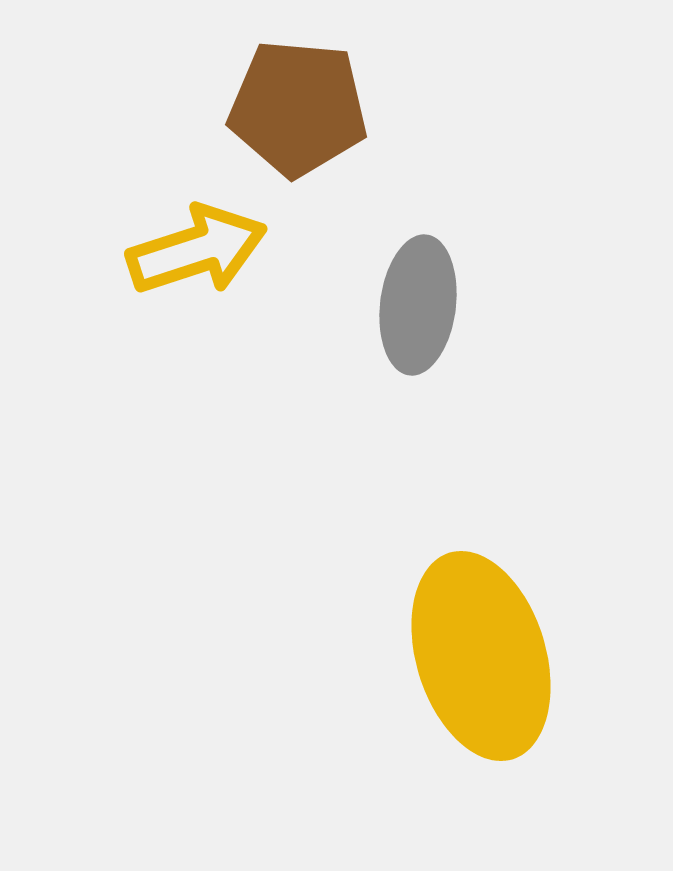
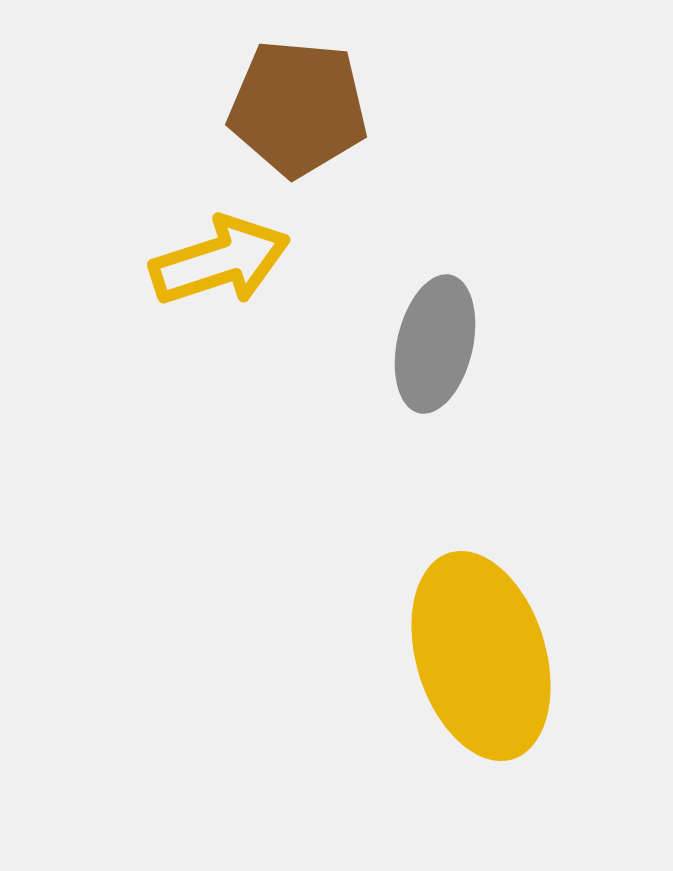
yellow arrow: moved 23 px right, 11 px down
gray ellipse: moved 17 px right, 39 px down; rotated 6 degrees clockwise
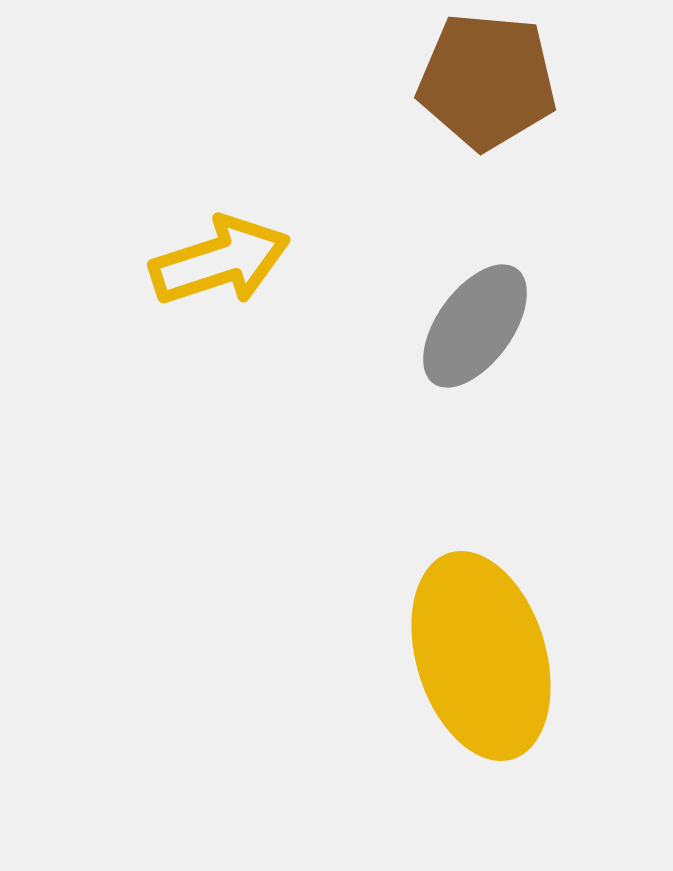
brown pentagon: moved 189 px right, 27 px up
gray ellipse: moved 40 px right, 18 px up; rotated 23 degrees clockwise
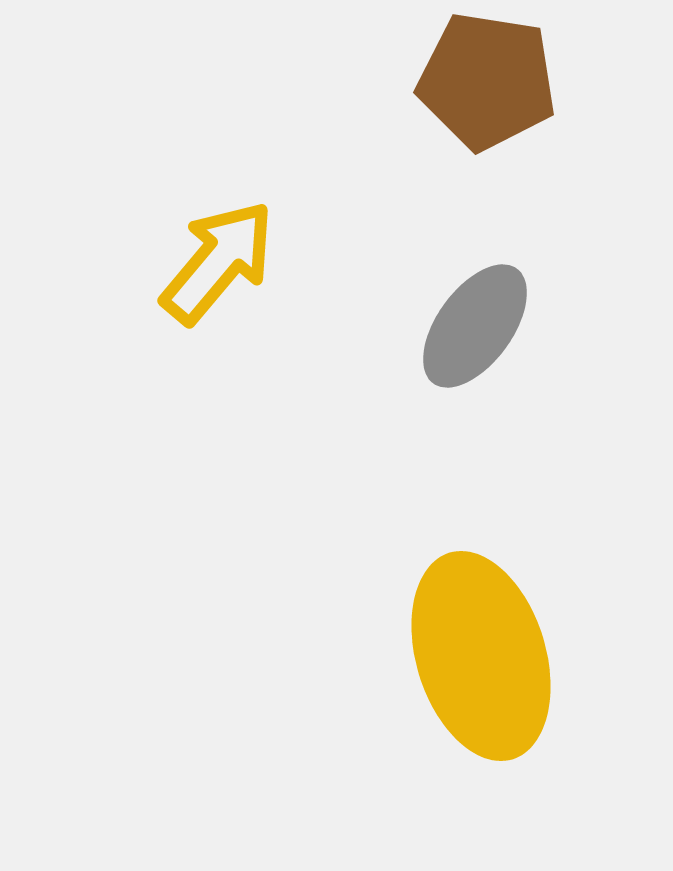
brown pentagon: rotated 4 degrees clockwise
yellow arrow: moved 2 px left, 1 px down; rotated 32 degrees counterclockwise
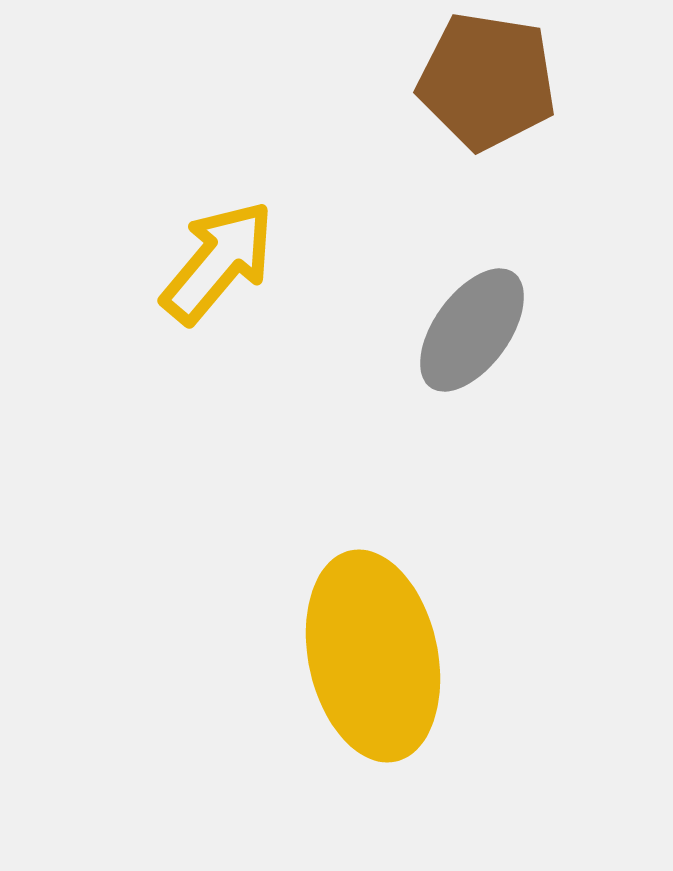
gray ellipse: moved 3 px left, 4 px down
yellow ellipse: moved 108 px left; rotated 5 degrees clockwise
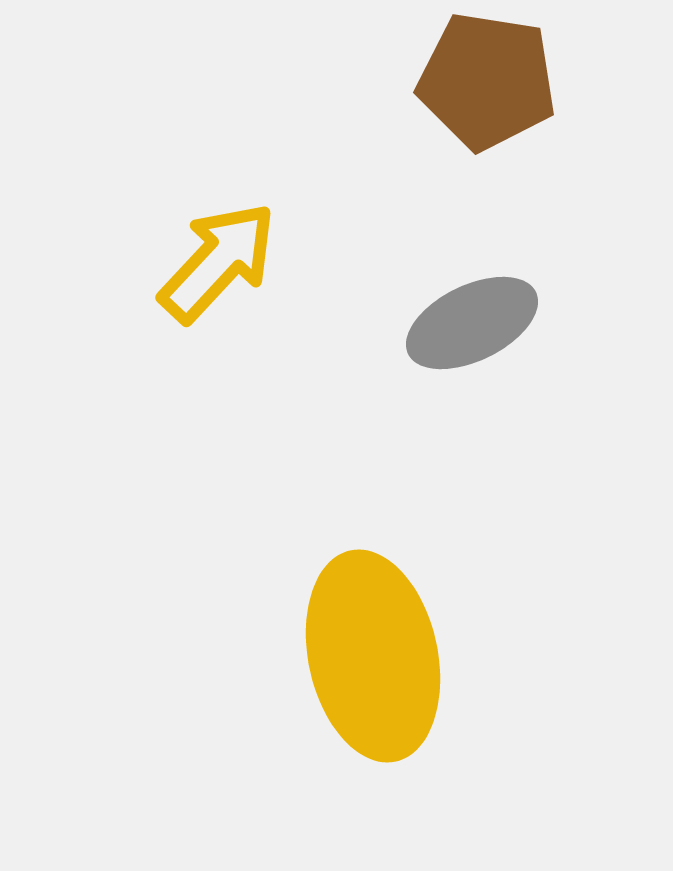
yellow arrow: rotated 3 degrees clockwise
gray ellipse: moved 7 px up; rotated 28 degrees clockwise
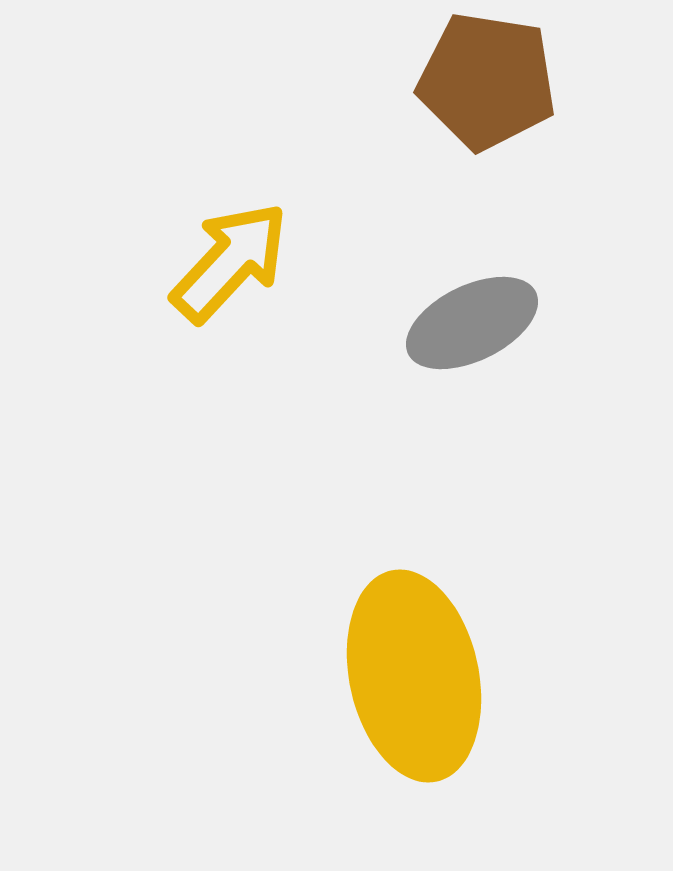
yellow arrow: moved 12 px right
yellow ellipse: moved 41 px right, 20 px down
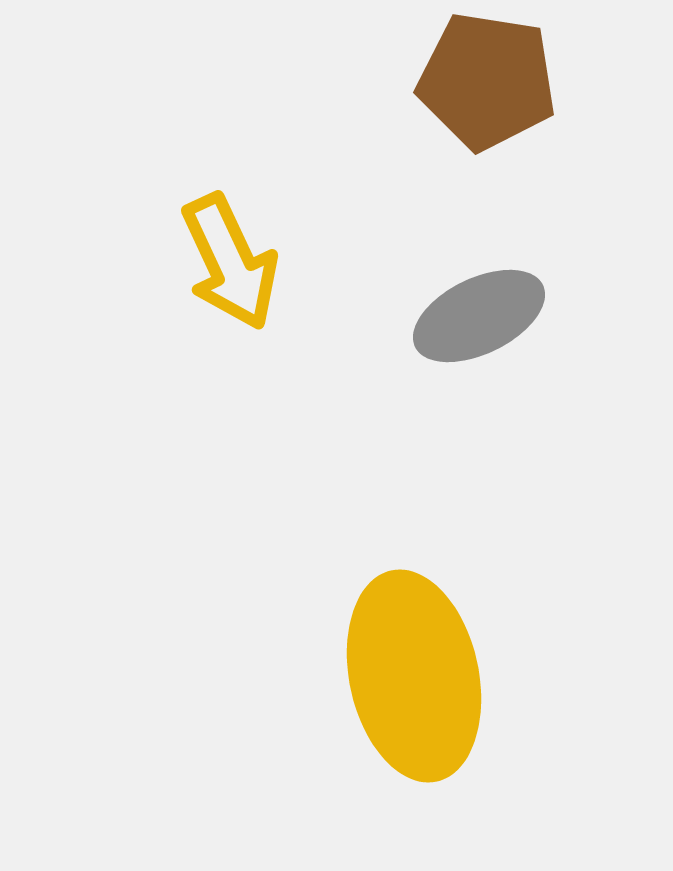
yellow arrow: rotated 112 degrees clockwise
gray ellipse: moved 7 px right, 7 px up
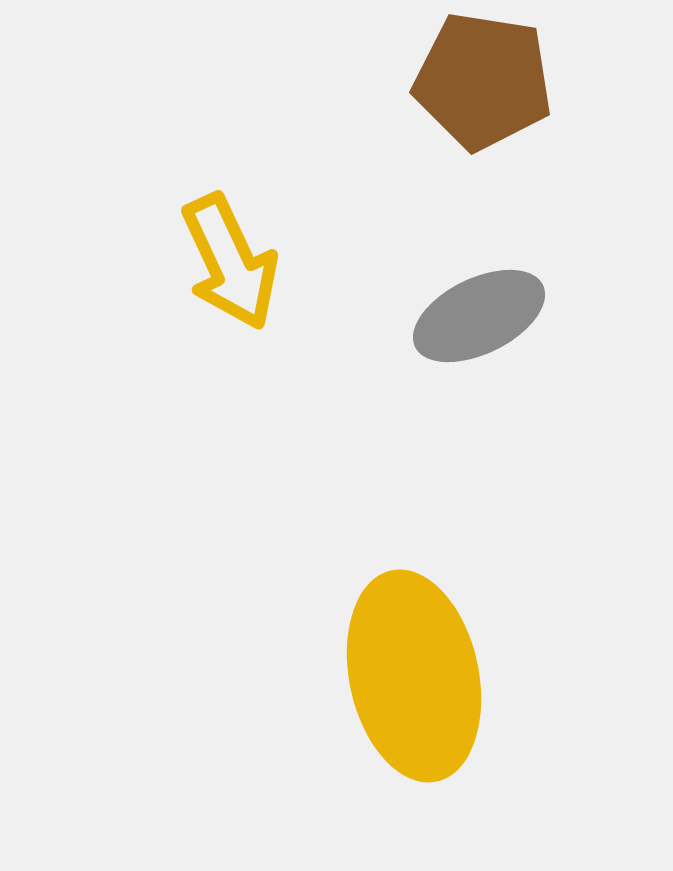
brown pentagon: moved 4 px left
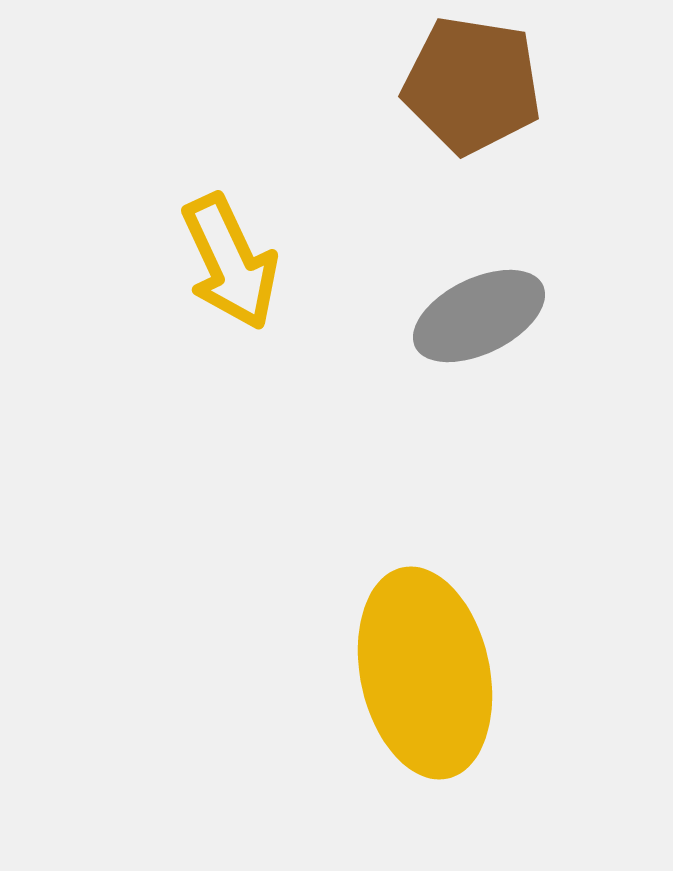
brown pentagon: moved 11 px left, 4 px down
yellow ellipse: moved 11 px right, 3 px up
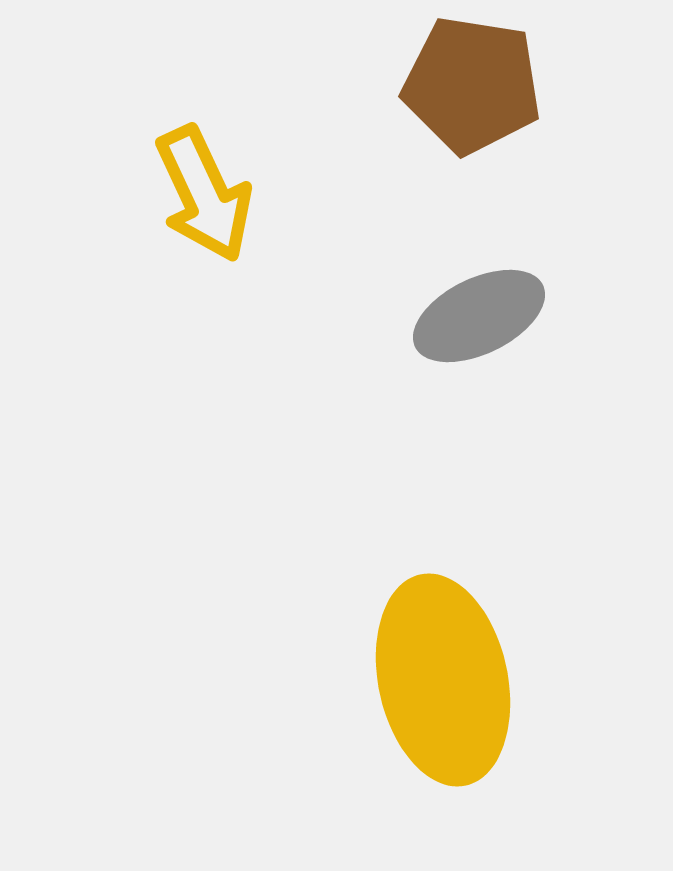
yellow arrow: moved 26 px left, 68 px up
yellow ellipse: moved 18 px right, 7 px down
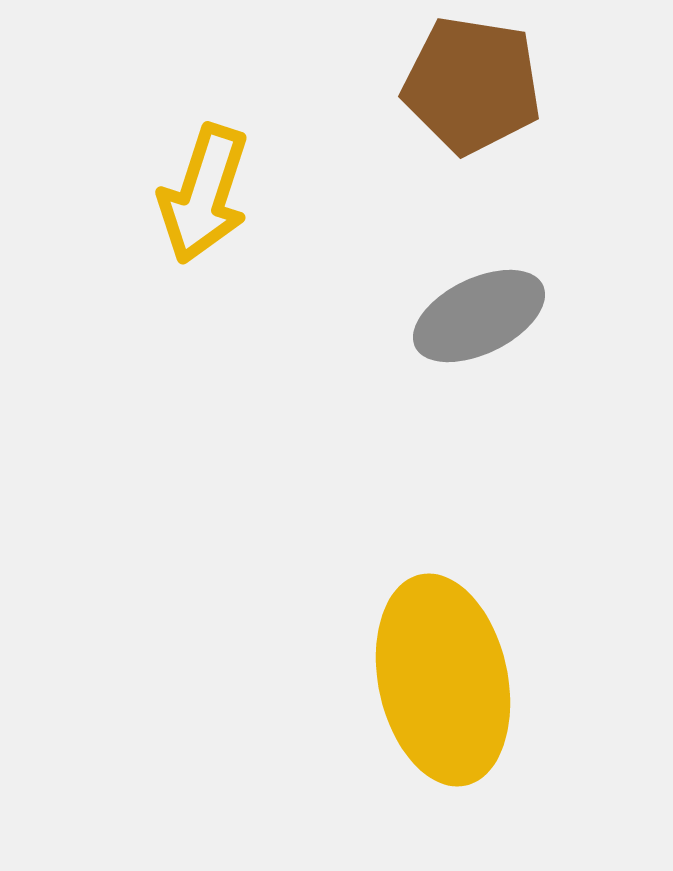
yellow arrow: rotated 43 degrees clockwise
